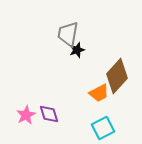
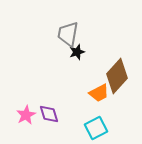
black star: moved 2 px down
cyan square: moved 7 px left
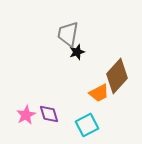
cyan square: moved 9 px left, 3 px up
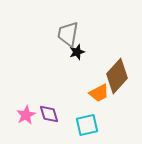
cyan square: rotated 15 degrees clockwise
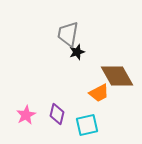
brown diamond: rotated 72 degrees counterclockwise
purple diamond: moved 8 px right; rotated 30 degrees clockwise
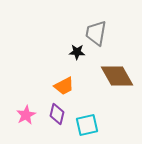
gray trapezoid: moved 28 px right, 1 px up
black star: rotated 21 degrees clockwise
orange trapezoid: moved 35 px left, 7 px up
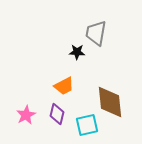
brown diamond: moved 7 px left, 26 px down; rotated 24 degrees clockwise
